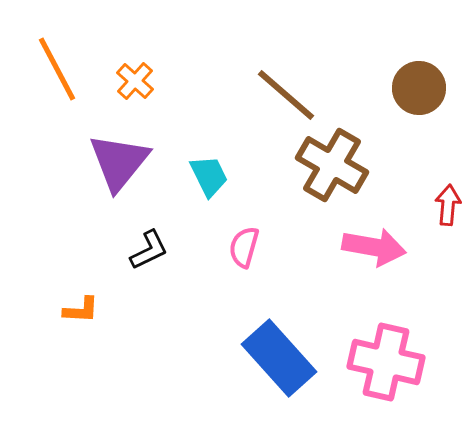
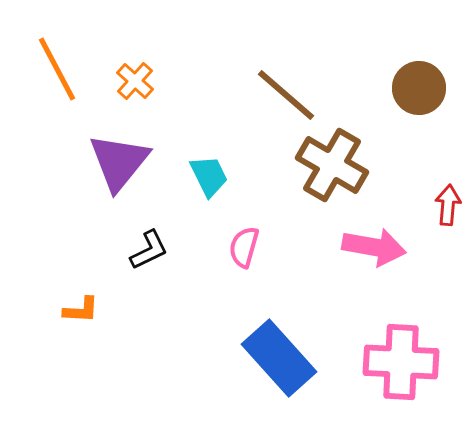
pink cross: moved 15 px right; rotated 10 degrees counterclockwise
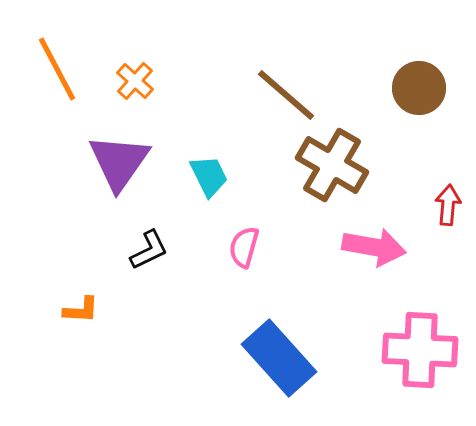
purple triangle: rotated 4 degrees counterclockwise
pink cross: moved 19 px right, 12 px up
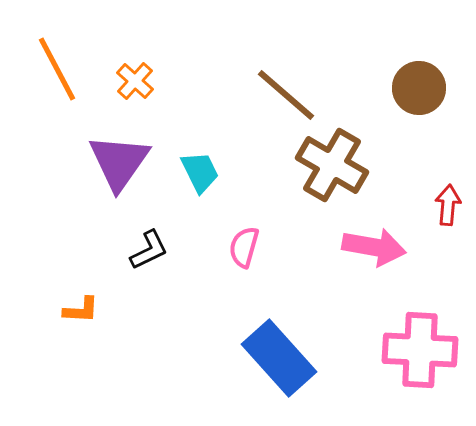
cyan trapezoid: moved 9 px left, 4 px up
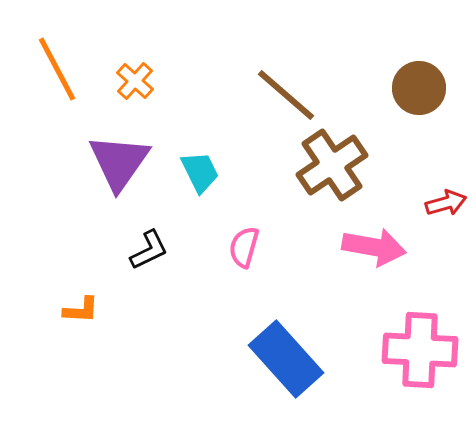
brown cross: rotated 26 degrees clockwise
red arrow: moved 2 px left, 2 px up; rotated 69 degrees clockwise
blue rectangle: moved 7 px right, 1 px down
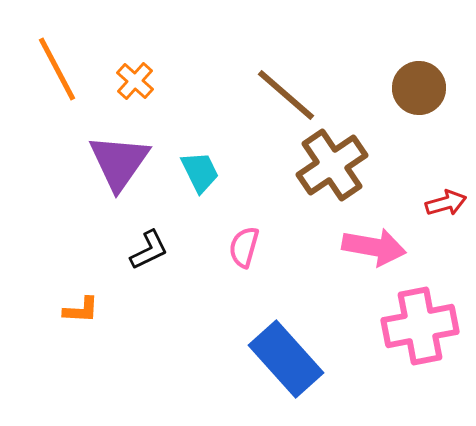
pink cross: moved 24 px up; rotated 14 degrees counterclockwise
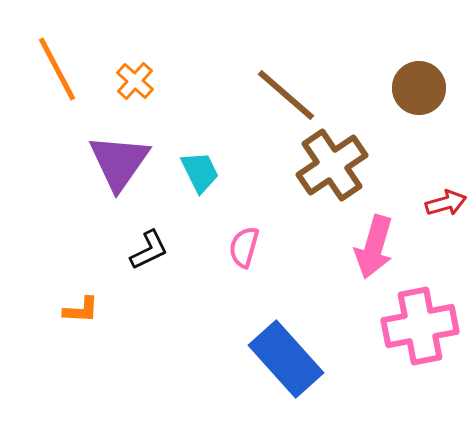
pink arrow: rotated 96 degrees clockwise
